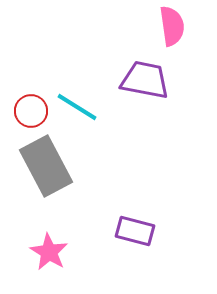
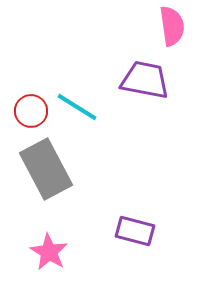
gray rectangle: moved 3 px down
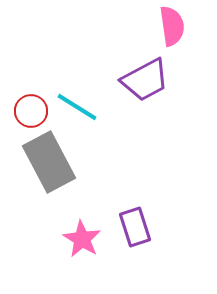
purple trapezoid: rotated 141 degrees clockwise
gray rectangle: moved 3 px right, 7 px up
purple rectangle: moved 4 px up; rotated 57 degrees clockwise
pink star: moved 33 px right, 13 px up
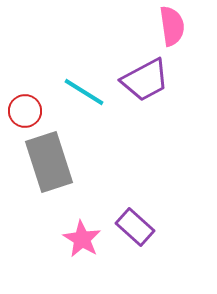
cyan line: moved 7 px right, 15 px up
red circle: moved 6 px left
gray rectangle: rotated 10 degrees clockwise
purple rectangle: rotated 30 degrees counterclockwise
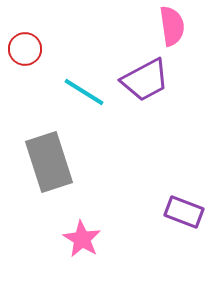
red circle: moved 62 px up
purple rectangle: moved 49 px right, 15 px up; rotated 21 degrees counterclockwise
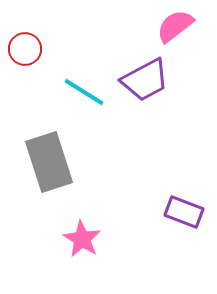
pink semicircle: moved 3 px right; rotated 120 degrees counterclockwise
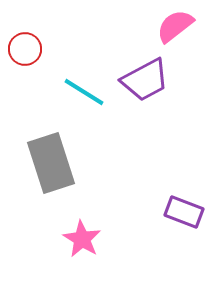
gray rectangle: moved 2 px right, 1 px down
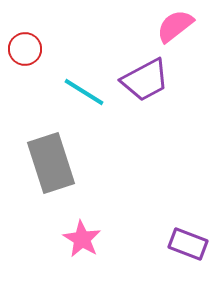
purple rectangle: moved 4 px right, 32 px down
